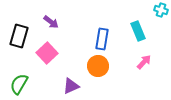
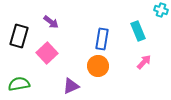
green semicircle: rotated 50 degrees clockwise
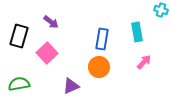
cyan rectangle: moved 1 px left, 1 px down; rotated 12 degrees clockwise
orange circle: moved 1 px right, 1 px down
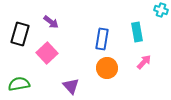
black rectangle: moved 1 px right, 2 px up
orange circle: moved 8 px right, 1 px down
purple triangle: rotated 48 degrees counterclockwise
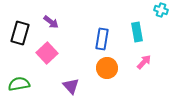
black rectangle: moved 1 px up
